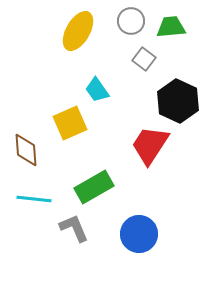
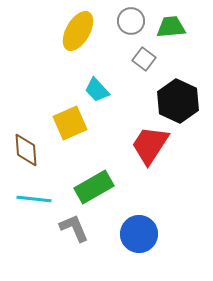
cyan trapezoid: rotated 8 degrees counterclockwise
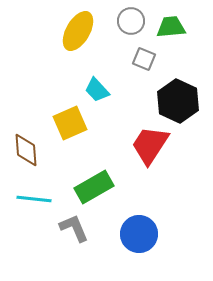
gray square: rotated 15 degrees counterclockwise
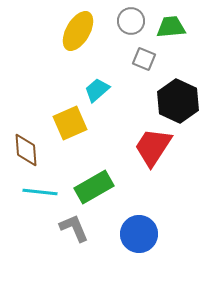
cyan trapezoid: rotated 92 degrees clockwise
red trapezoid: moved 3 px right, 2 px down
cyan line: moved 6 px right, 7 px up
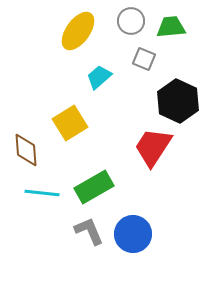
yellow ellipse: rotated 6 degrees clockwise
cyan trapezoid: moved 2 px right, 13 px up
yellow square: rotated 8 degrees counterclockwise
cyan line: moved 2 px right, 1 px down
gray L-shape: moved 15 px right, 3 px down
blue circle: moved 6 px left
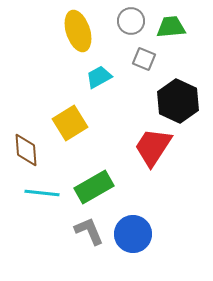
yellow ellipse: rotated 54 degrees counterclockwise
cyan trapezoid: rotated 12 degrees clockwise
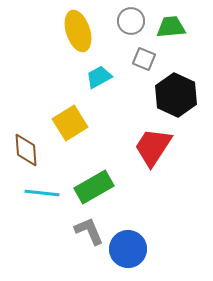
black hexagon: moved 2 px left, 6 px up
blue circle: moved 5 px left, 15 px down
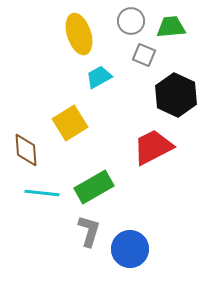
yellow ellipse: moved 1 px right, 3 px down
gray square: moved 4 px up
red trapezoid: rotated 30 degrees clockwise
gray L-shape: rotated 40 degrees clockwise
blue circle: moved 2 px right
